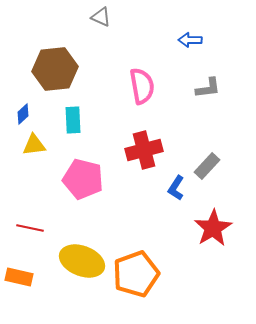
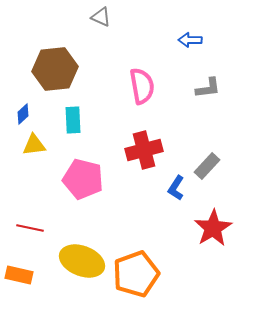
orange rectangle: moved 2 px up
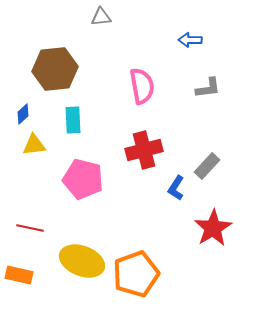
gray triangle: rotated 30 degrees counterclockwise
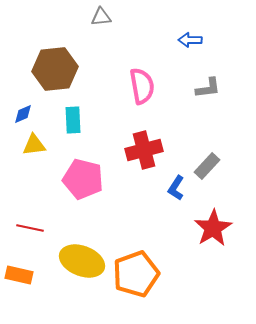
blue diamond: rotated 20 degrees clockwise
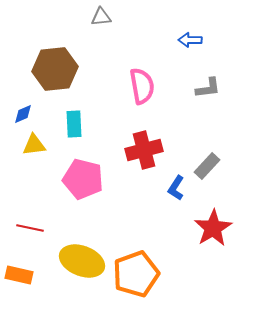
cyan rectangle: moved 1 px right, 4 px down
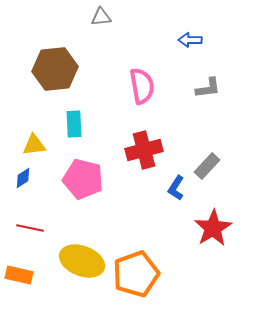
blue diamond: moved 64 px down; rotated 10 degrees counterclockwise
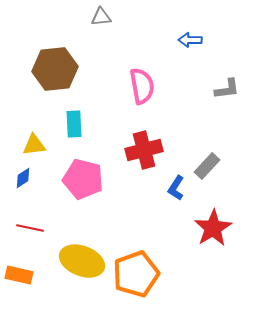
gray L-shape: moved 19 px right, 1 px down
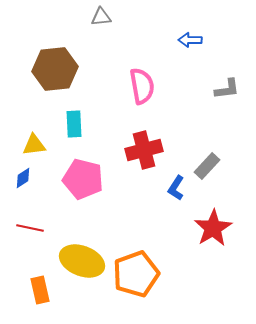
orange rectangle: moved 21 px right, 15 px down; rotated 64 degrees clockwise
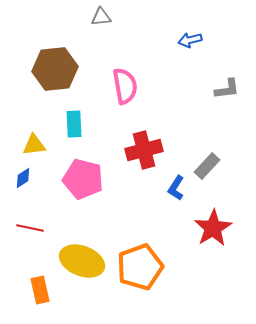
blue arrow: rotated 15 degrees counterclockwise
pink semicircle: moved 17 px left
orange pentagon: moved 4 px right, 7 px up
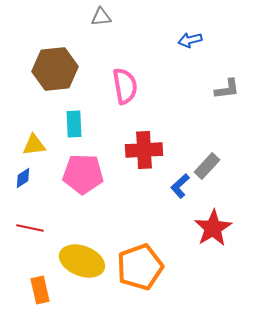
red cross: rotated 12 degrees clockwise
pink pentagon: moved 5 px up; rotated 12 degrees counterclockwise
blue L-shape: moved 4 px right, 2 px up; rotated 15 degrees clockwise
